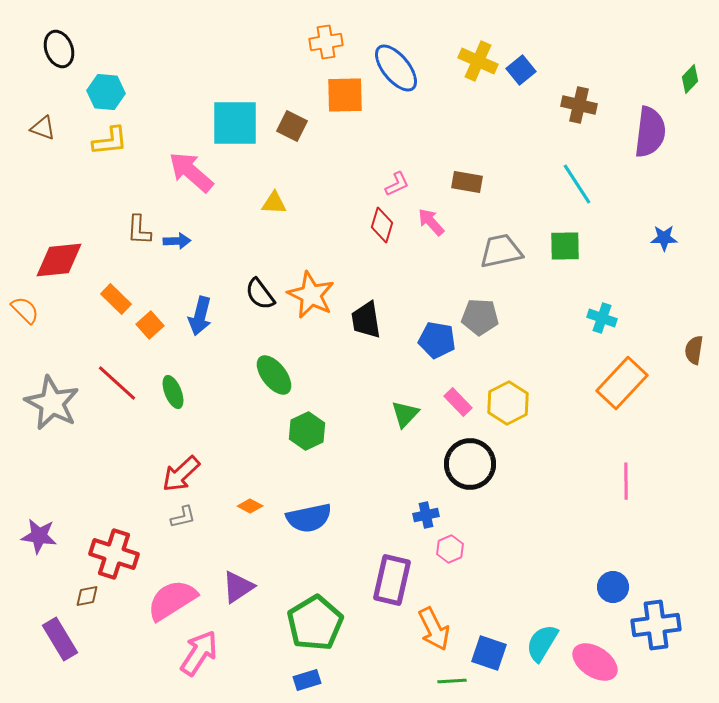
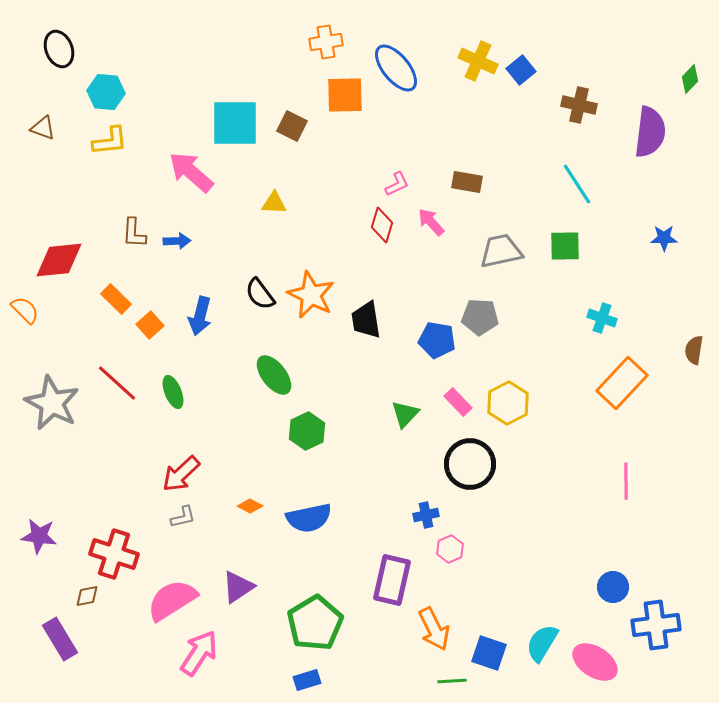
brown L-shape at (139, 230): moved 5 px left, 3 px down
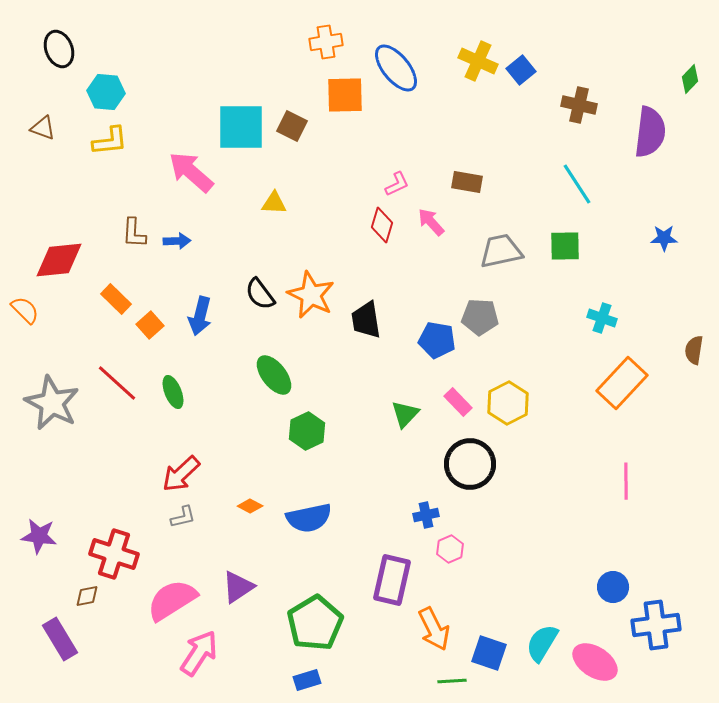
cyan square at (235, 123): moved 6 px right, 4 px down
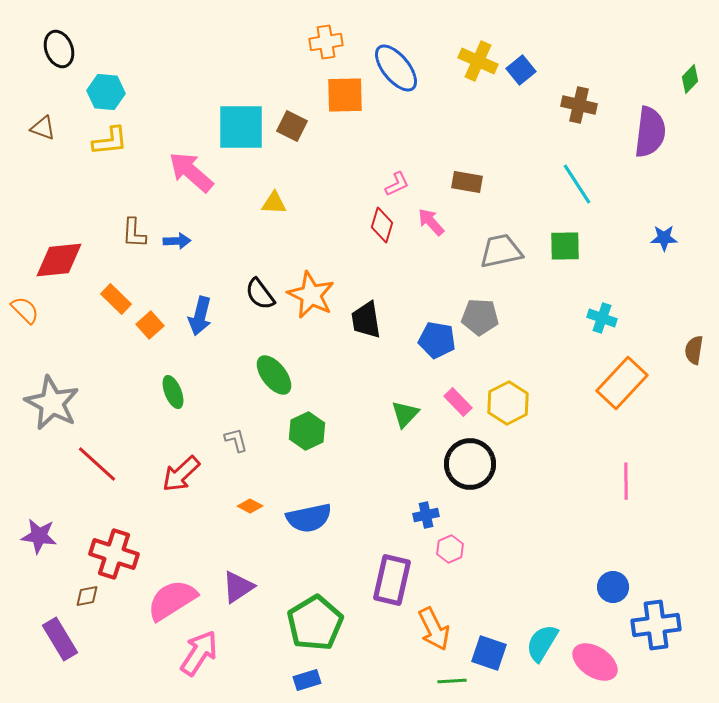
red line at (117, 383): moved 20 px left, 81 px down
gray L-shape at (183, 517): moved 53 px right, 77 px up; rotated 92 degrees counterclockwise
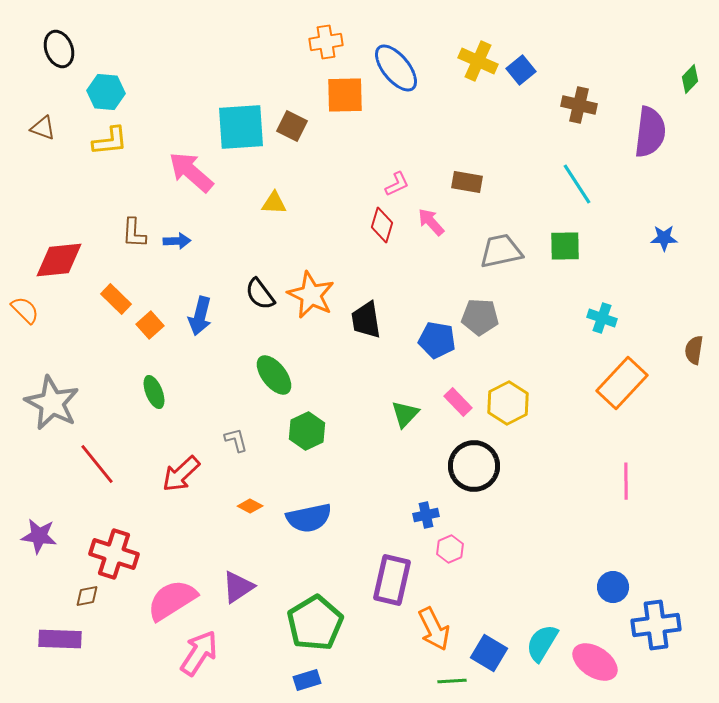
cyan square at (241, 127): rotated 4 degrees counterclockwise
green ellipse at (173, 392): moved 19 px left
red line at (97, 464): rotated 9 degrees clockwise
black circle at (470, 464): moved 4 px right, 2 px down
purple rectangle at (60, 639): rotated 57 degrees counterclockwise
blue square at (489, 653): rotated 12 degrees clockwise
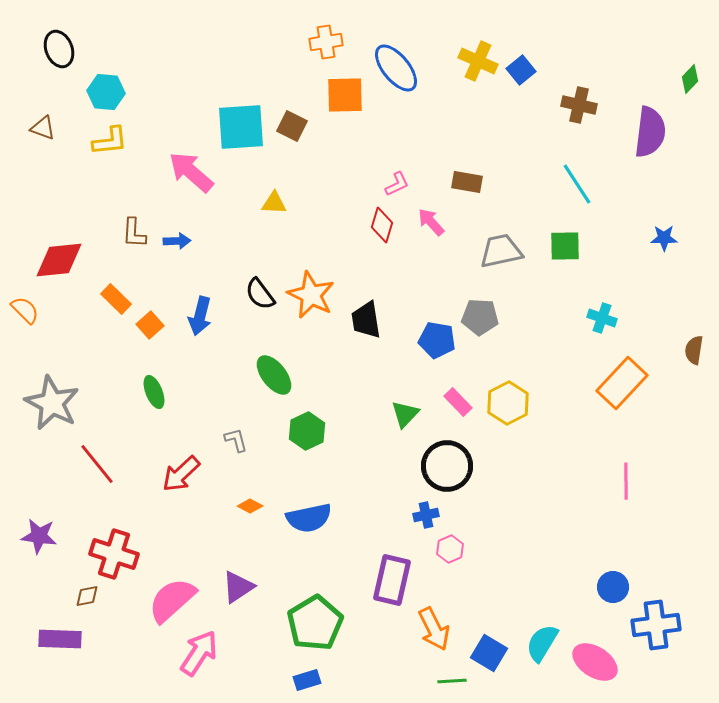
black circle at (474, 466): moved 27 px left
pink semicircle at (172, 600): rotated 10 degrees counterclockwise
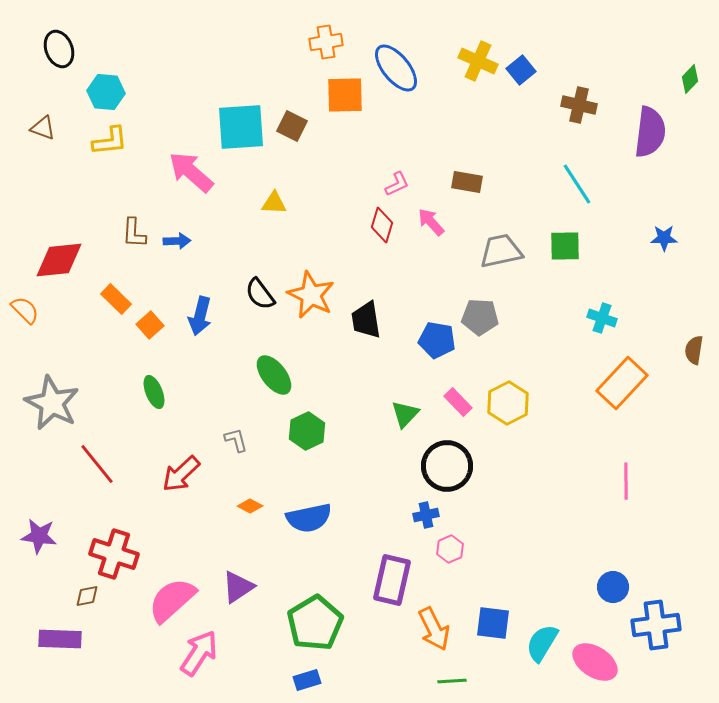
blue square at (489, 653): moved 4 px right, 30 px up; rotated 24 degrees counterclockwise
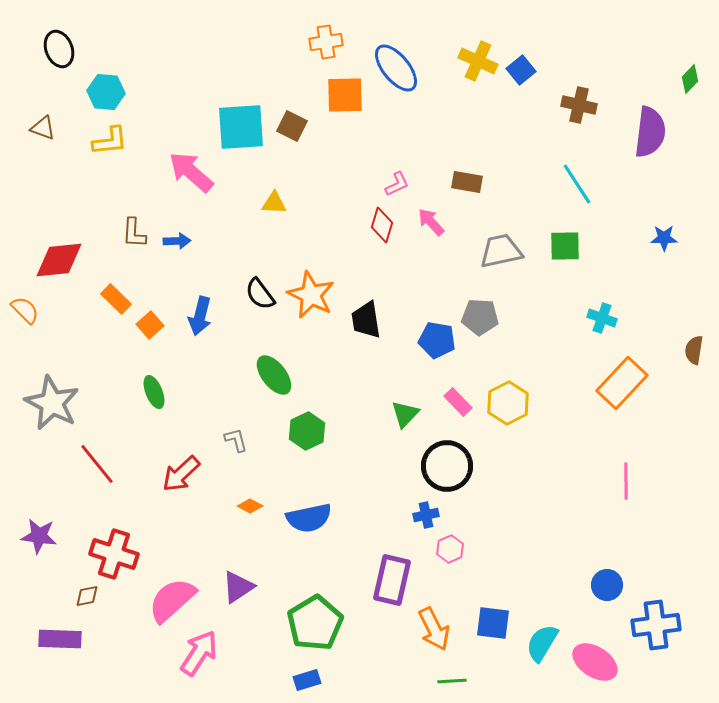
blue circle at (613, 587): moved 6 px left, 2 px up
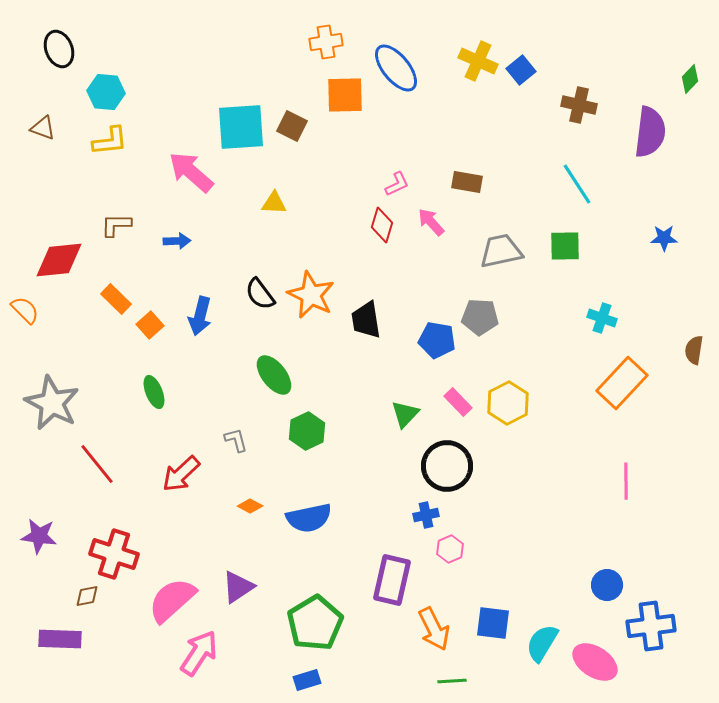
brown L-shape at (134, 233): moved 18 px left, 8 px up; rotated 88 degrees clockwise
blue cross at (656, 625): moved 5 px left, 1 px down
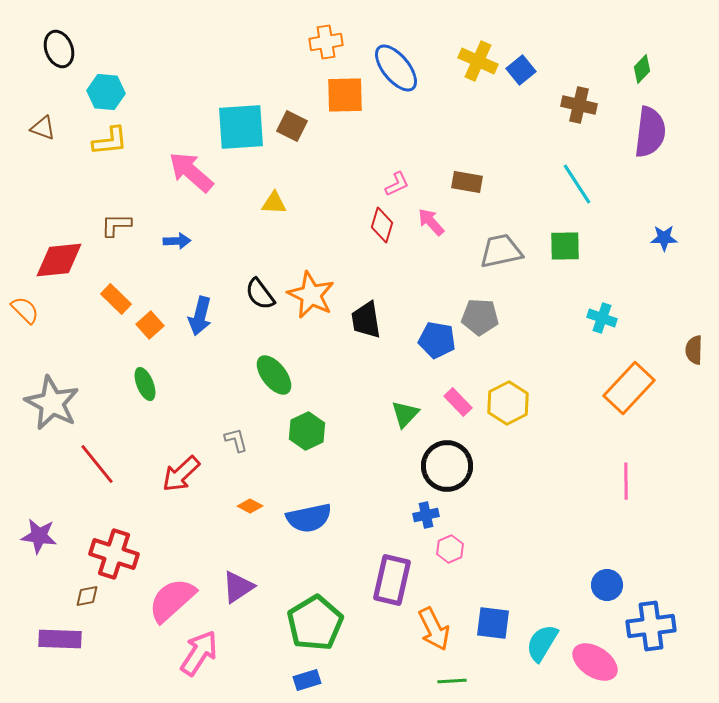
green diamond at (690, 79): moved 48 px left, 10 px up
brown semicircle at (694, 350): rotated 8 degrees counterclockwise
orange rectangle at (622, 383): moved 7 px right, 5 px down
green ellipse at (154, 392): moved 9 px left, 8 px up
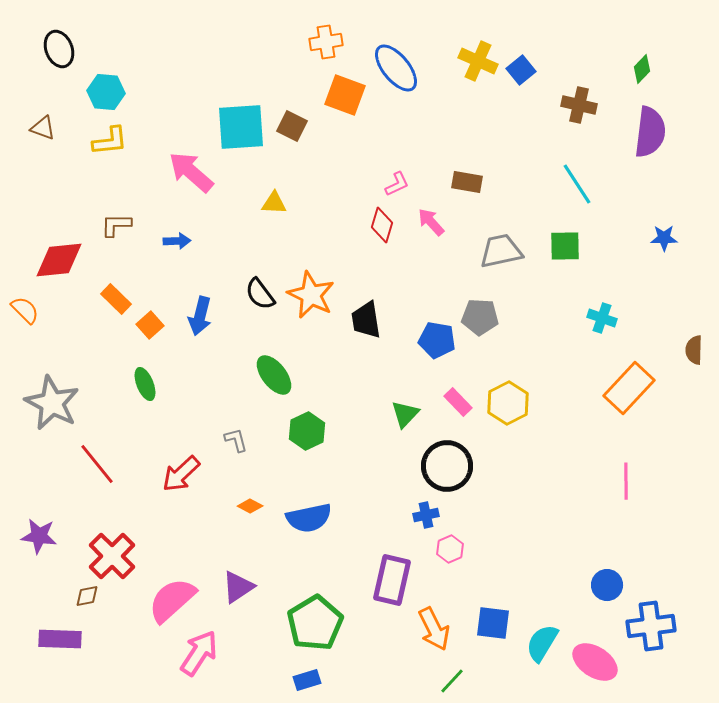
orange square at (345, 95): rotated 21 degrees clockwise
red cross at (114, 554): moved 2 px left, 2 px down; rotated 27 degrees clockwise
green line at (452, 681): rotated 44 degrees counterclockwise
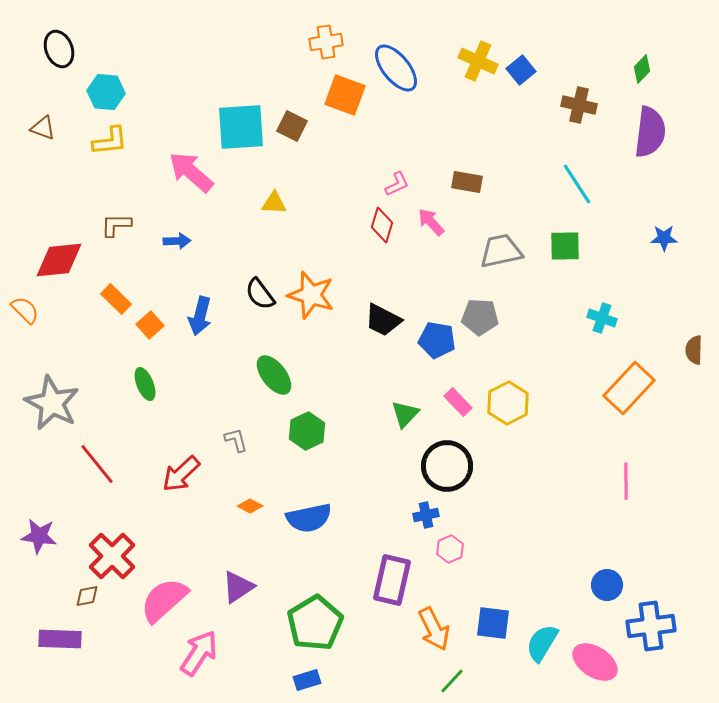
orange star at (311, 295): rotated 9 degrees counterclockwise
black trapezoid at (366, 320): moved 17 px right; rotated 54 degrees counterclockwise
pink semicircle at (172, 600): moved 8 px left
